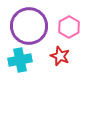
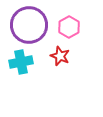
purple circle: moved 1 px up
cyan cross: moved 1 px right, 2 px down
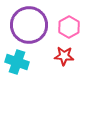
red star: moved 4 px right; rotated 18 degrees counterclockwise
cyan cross: moved 4 px left; rotated 30 degrees clockwise
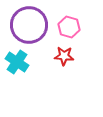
pink hexagon: rotated 15 degrees counterclockwise
cyan cross: rotated 15 degrees clockwise
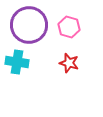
red star: moved 5 px right, 7 px down; rotated 12 degrees clockwise
cyan cross: rotated 25 degrees counterclockwise
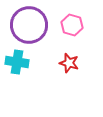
pink hexagon: moved 3 px right, 2 px up
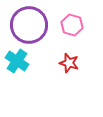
cyan cross: moved 1 px up; rotated 25 degrees clockwise
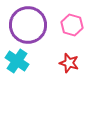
purple circle: moved 1 px left
